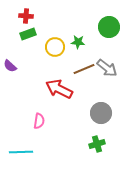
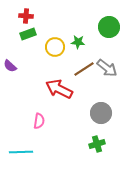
brown line: rotated 10 degrees counterclockwise
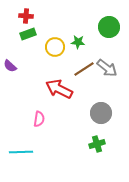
pink semicircle: moved 2 px up
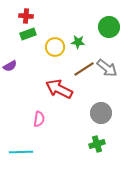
purple semicircle: rotated 72 degrees counterclockwise
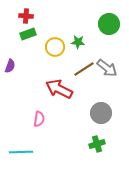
green circle: moved 3 px up
purple semicircle: rotated 40 degrees counterclockwise
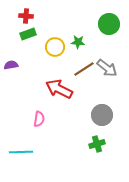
purple semicircle: moved 1 px right, 1 px up; rotated 120 degrees counterclockwise
gray circle: moved 1 px right, 2 px down
